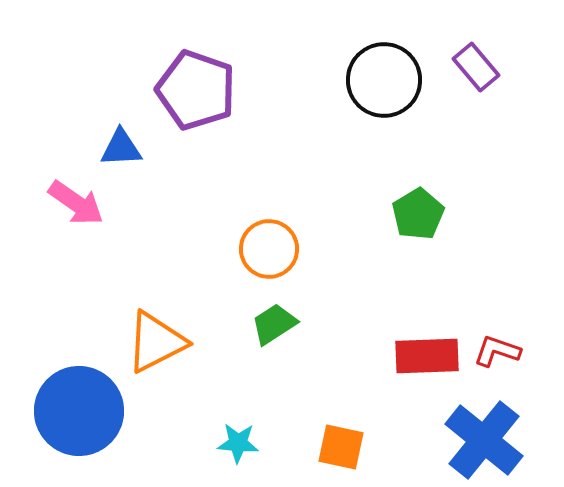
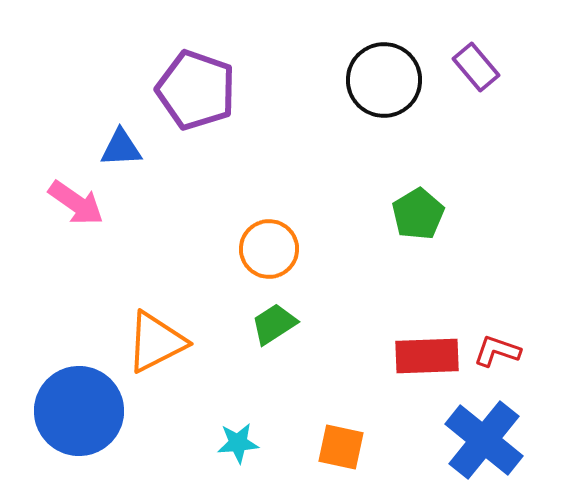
cyan star: rotated 9 degrees counterclockwise
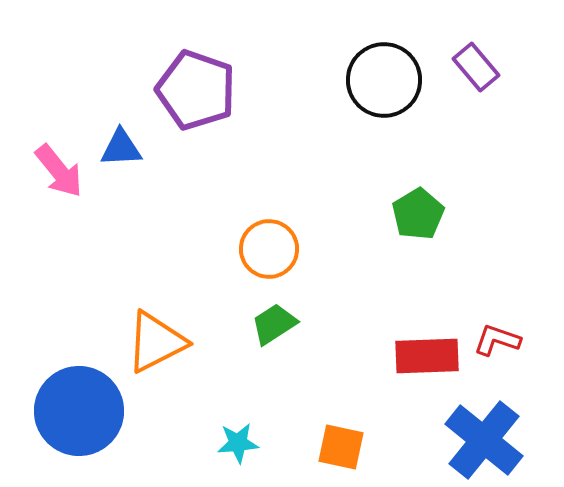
pink arrow: moved 17 px left, 32 px up; rotated 16 degrees clockwise
red L-shape: moved 11 px up
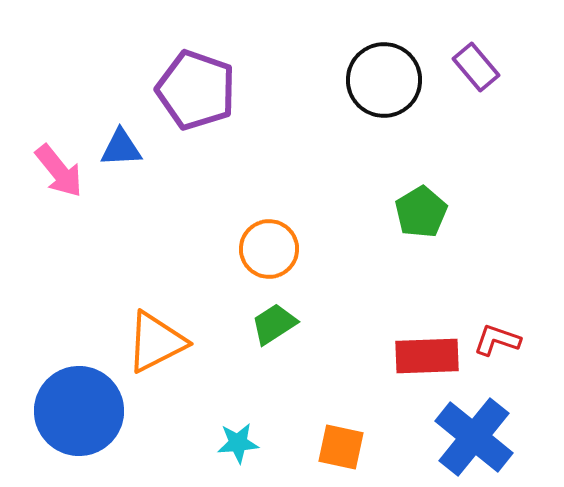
green pentagon: moved 3 px right, 2 px up
blue cross: moved 10 px left, 3 px up
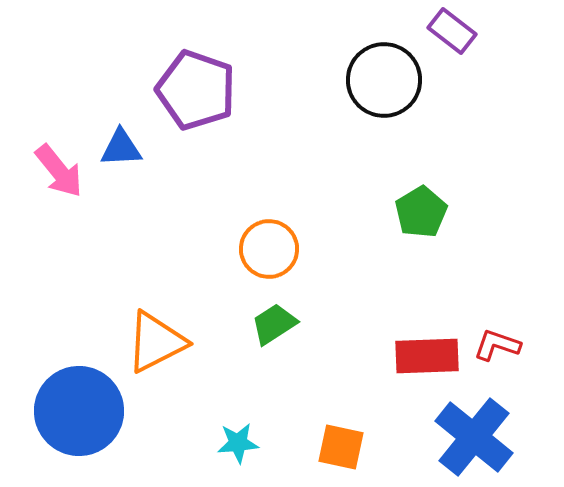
purple rectangle: moved 24 px left, 36 px up; rotated 12 degrees counterclockwise
red L-shape: moved 5 px down
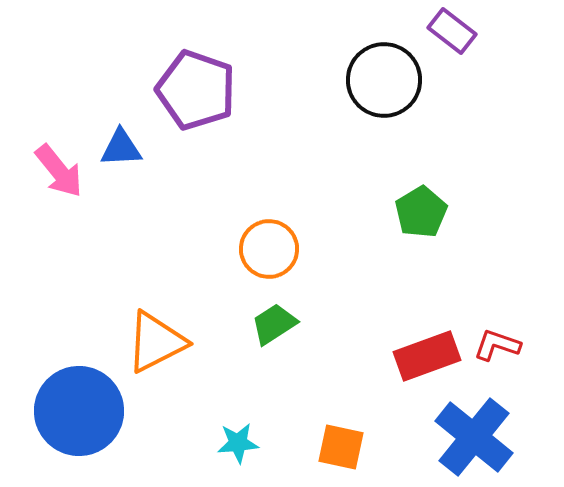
red rectangle: rotated 18 degrees counterclockwise
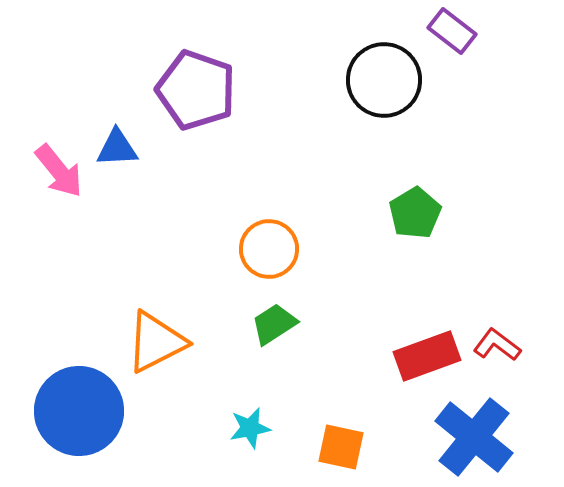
blue triangle: moved 4 px left
green pentagon: moved 6 px left, 1 px down
red L-shape: rotated 18 degrees clockwise
cyan star: moved 12 px right, 15 px up; rotated 6 degrees counterclockwise
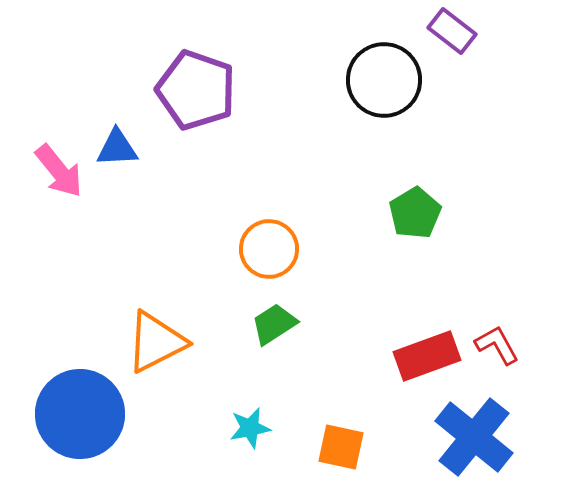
red L-shape: rotated 24 degrees clockwise
blue circle: moved 1 px right, 3 px down
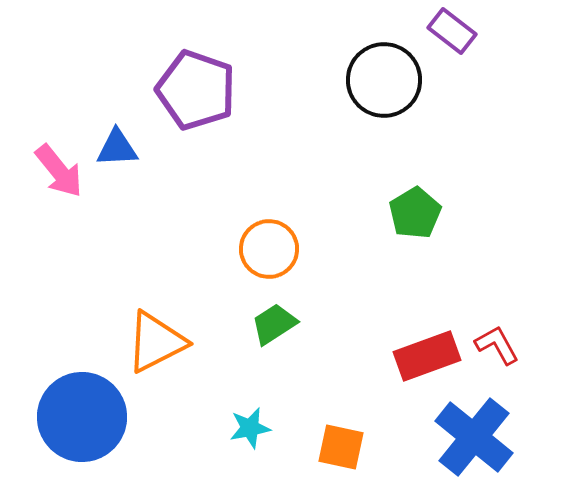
blue circle: moved 2 px right, 3 px down
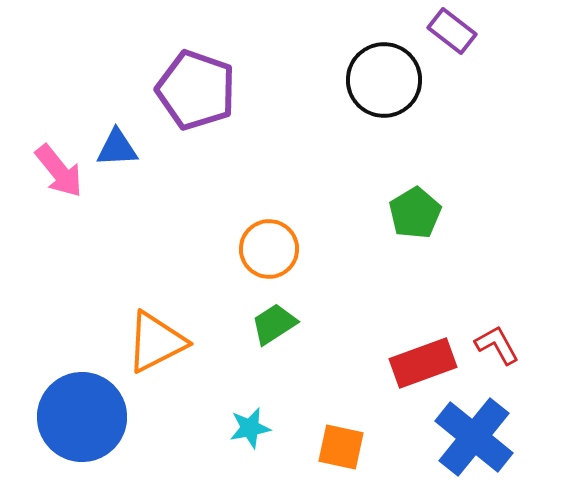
red rectangle: moved 4 px left, 7 px down
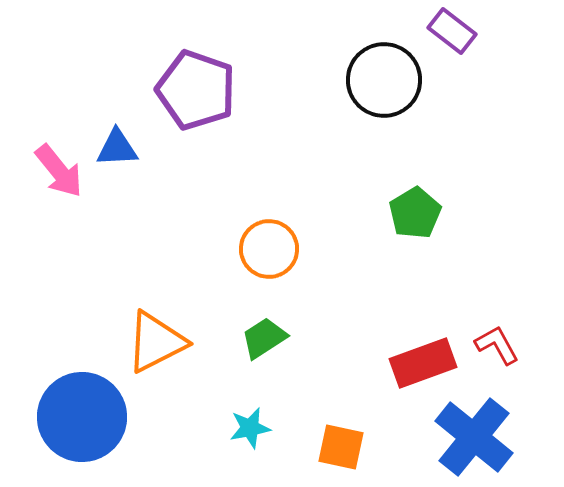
green trapezoid: moved 10 px left, 14 px down
